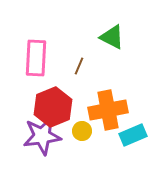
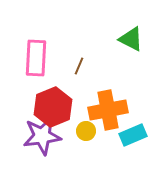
green triangle: moved 19 px right, 2 px down
yellow circle: moved 4 px right
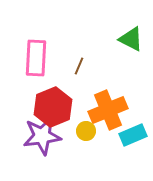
orange cross: rotated 12 degrees counterclockwise
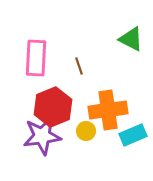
brown line: rotated 42 degrees counterclockwise
orange cross: rotated 15 degrees clockwise
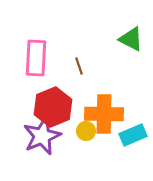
orange cross: moved 4 px left, 4 px down; rotated 9 degrees clockwise
purple star: rotated 15 degrees counterclockwise
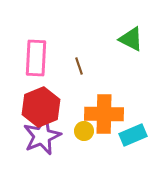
red hexagon: moved 12 px left
yellow circle: moved 2 px left
